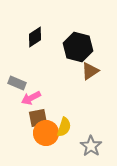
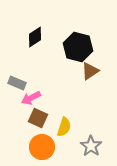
brown square: rotated 36 degrees clockwise
orange circle: moved 4 px left, 14 px down
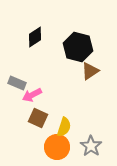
pink arrow: moved 1 px right, 3 px up
orange circle: moved 15 px right
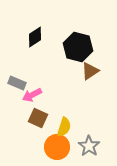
gray star: moved 2 px left
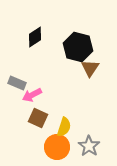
brown triangle: moved 3 px up; rotated 24 degrees counterclockwise
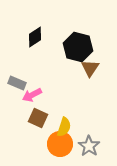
orange circle: moved 3 px right, 3 px up
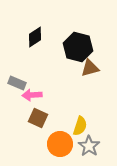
brown triangle: rotated 42 degrees clockwise
pink arrow: rotated 24 degrees clockwise
yellow semicircle: moved 16 px right, 1 px up
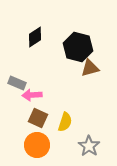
yellow semicircle: moved 15 px left, 4 px up
orange circle: moved 23 px left, 1 px down
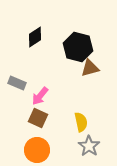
pink arrow: moved 8 px right, 1 px down; rotated 48 degrees counterclockwise
yellow semicircle: moved 16 px right; rotated 30 degrees counterclockwise
orange circle: moved 5 px down
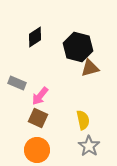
yellow semicircle: moved 2 px right, 2 px up
